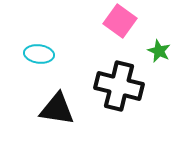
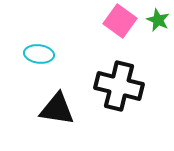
green star: moved 1 px left, 31 px up
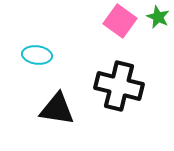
green star: moved 3 px up
cyan ellipse: moved 2 px left, 1 px down
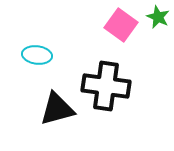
pink square: moved 1 px right, 4 px down
black cross: moved 13 px left; rotated 6 degrees counterclockwise
black triangle: rotated 24 degrees counterclockwise
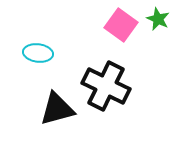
green star: moved 2 px down
cyan ellipse: moved 1 px right, 2 px up
black cross: rotated 18 degrees clockwise
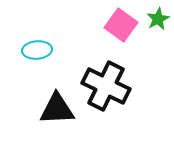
green star: rotated 20 degrees clockwise
cyan ellipse: moved 1 px left, 3 px up; rotated 12 degrees counterclockwise
black triangle: rotated 12 degrees clockwise
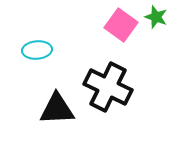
green star: moved 2 px left, 2 px up; rotated 25 degrees counterclockwise
black cross: moved 2 px right, 1 px down
